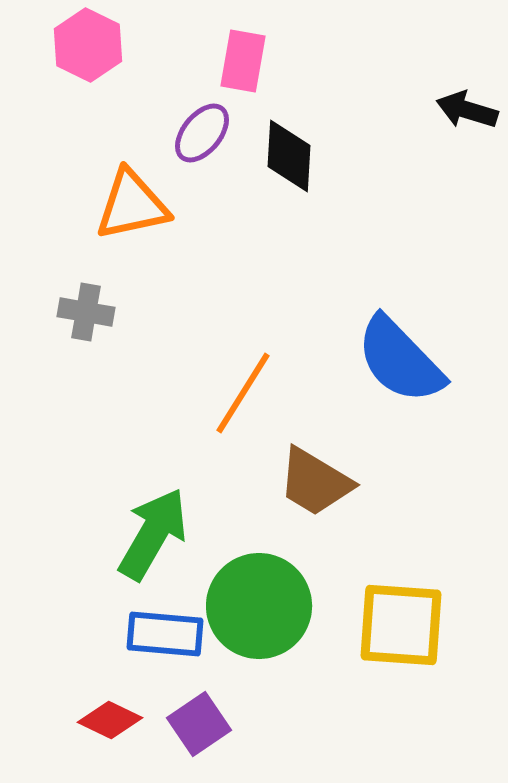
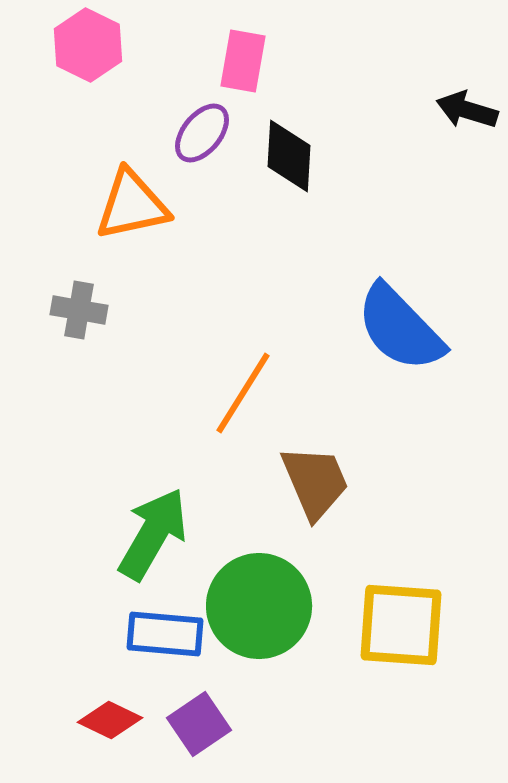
gray cross: moved 7 px left, 2 px up
blue semicircle: moved 32 px up
brown trapezoid: rotated 144 degrees counterclockwise
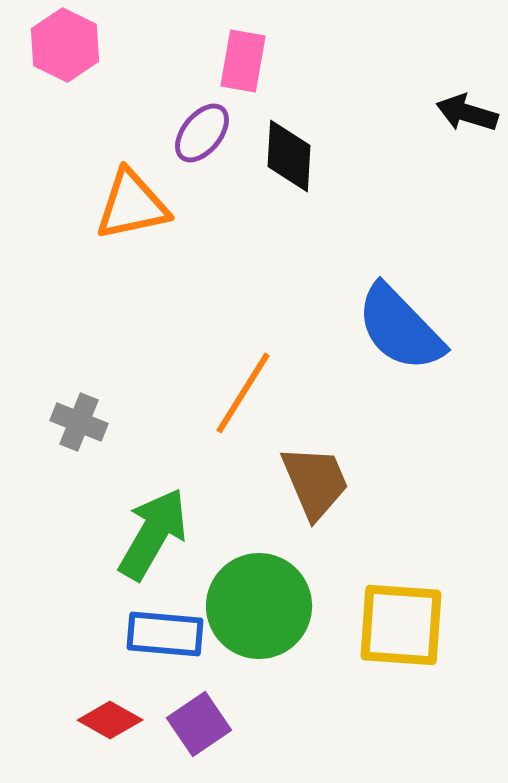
pink hexagon: moved 23 px left
black arrow: moved 3 px down
gray cross: moved 112 px down; rotated 12 degrees clockwise
red diamond: rotated 4 degrees clockwise
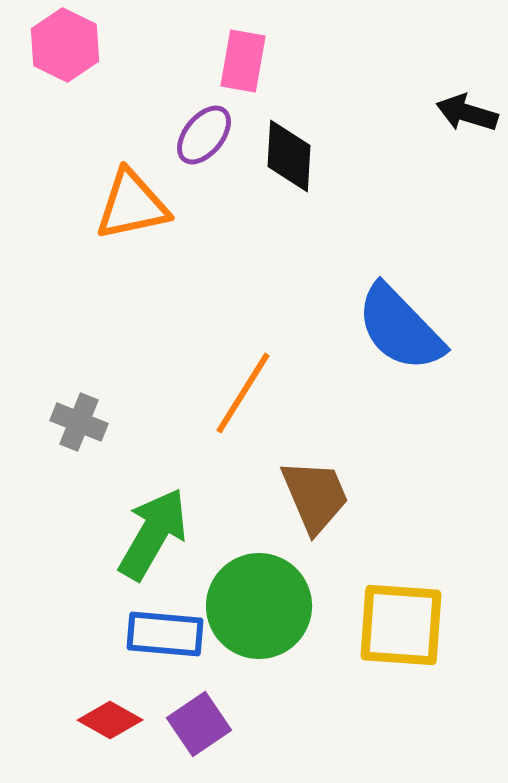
purple ellipse: moved 2 px right, 2 px down
brown trapezoid: moved 14 px down
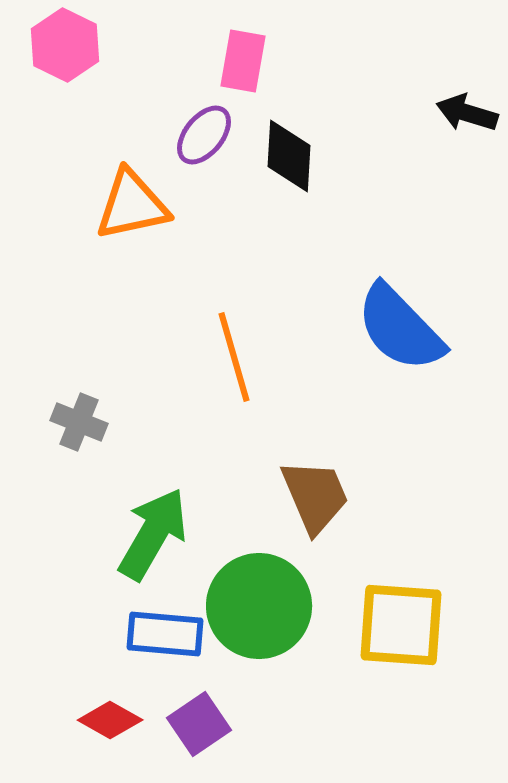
orange line: moved 9 px left, 36 px up; rotated 48 degrees counterclockwise
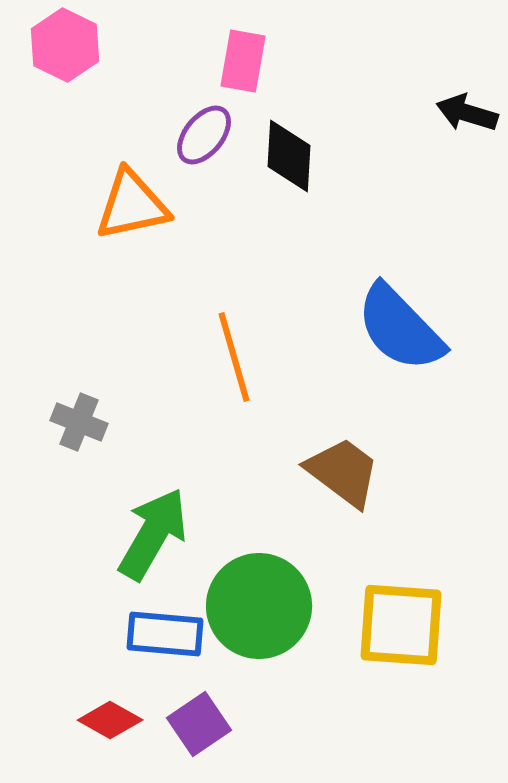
brown trapezoid: moved 28 px right, 24 px up; rotated 30 degrees counterclockwise
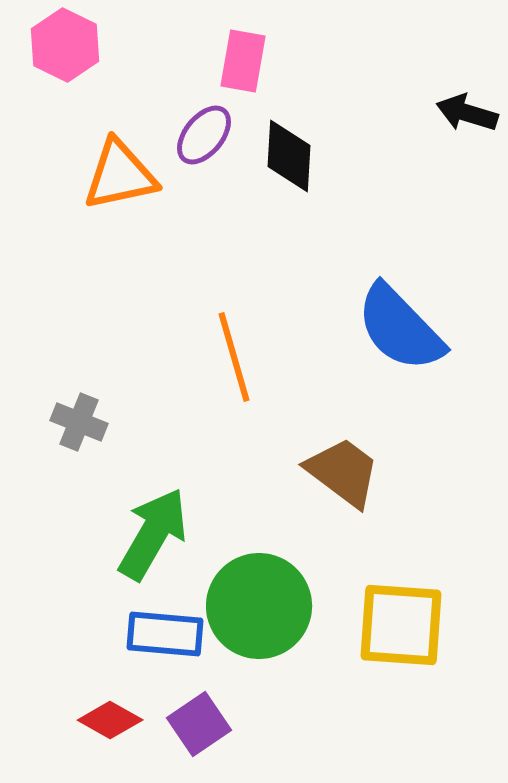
orange triangle: moved 12 px left, 30 px up
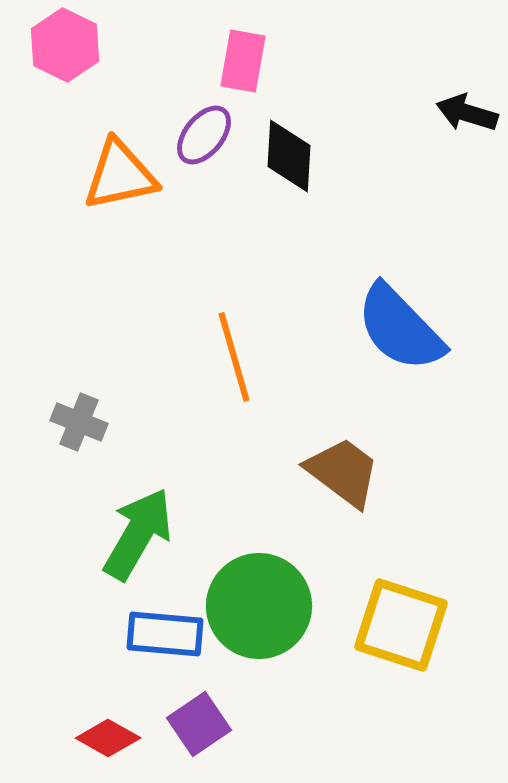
green arrow: moved 15 px left
yellow square: rotated 14 degrees clockwise
red diamond: moved 2 px left, 18 px down
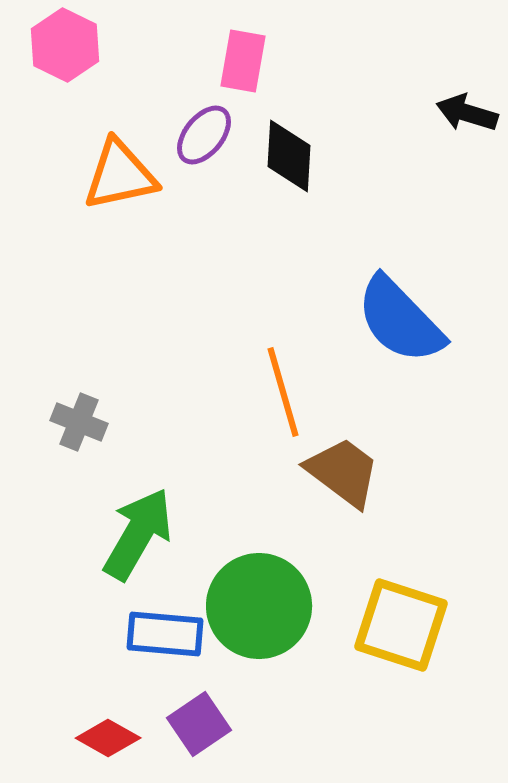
blue semicircle: moved 8 px up
orange line: moved 49 px right, 35 px down
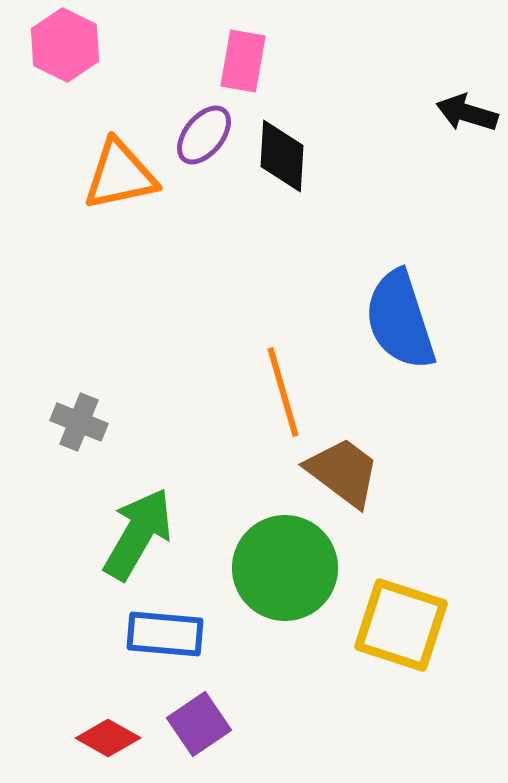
black diamond: moved 7 px left
blue semicircle: rotated 26 degrees clockwise
green circle: moved 26 px right, 38 px up
